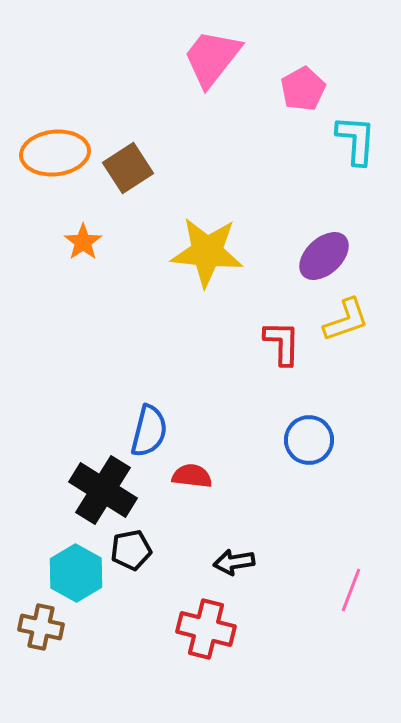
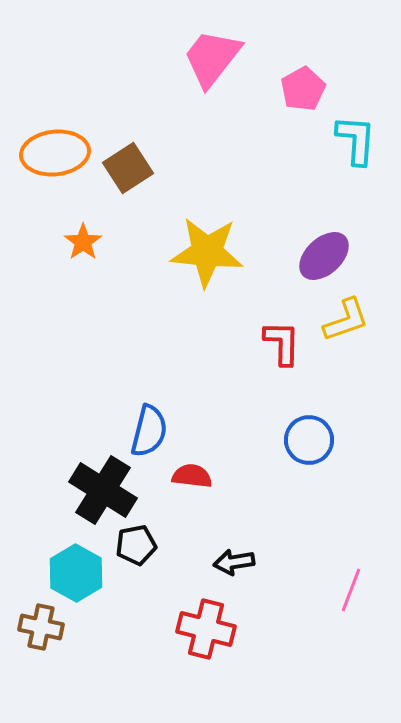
black pentagon: moved 5 px right, 5 px up
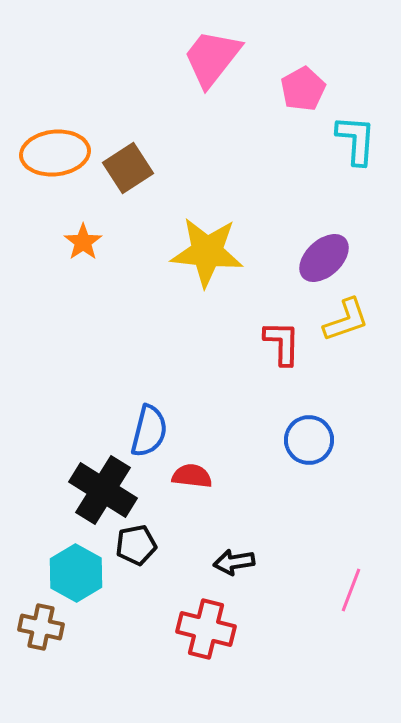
purple ellipse: moved 2 px down
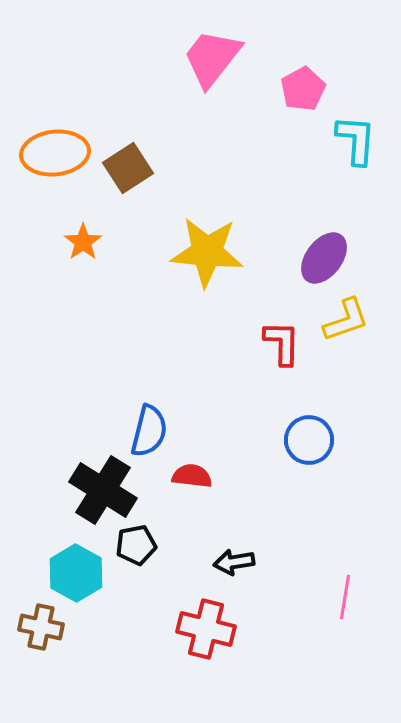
purple ellipse: rotated 10 degrees counterclockwise
pink line: moved 6 px left, 7 px down; rotated 12 degrees counterclockwise
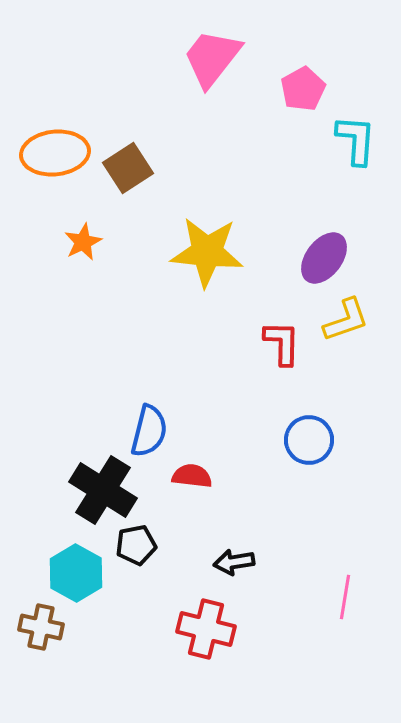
orange star: rotated 9 degrees clockwise
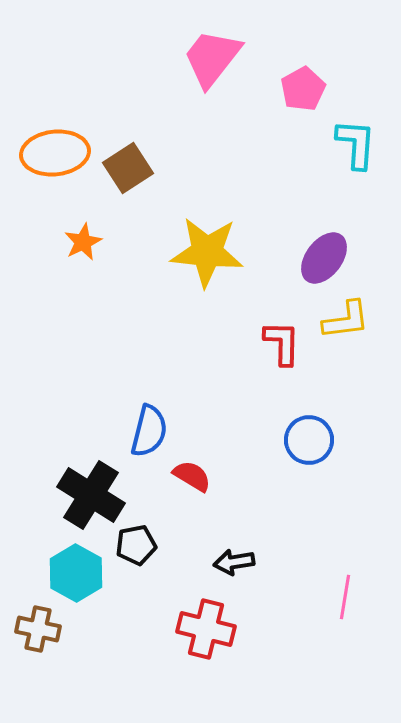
cyan L-shape: moved 4 px down
yellow L-shape: rotated 12 degrees clockwise
red semicircle: rotated 24 degrees clockwise
black cross: moved 12 px left, 5 px down
brown cross: moved 3 px left, 2 px down
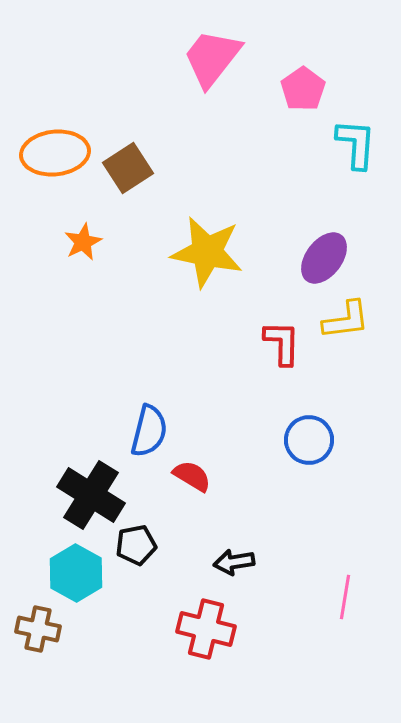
pink pentagon: rotated 6 degrees counterclockwise
yellow star: rotated 6 degrees clockwise
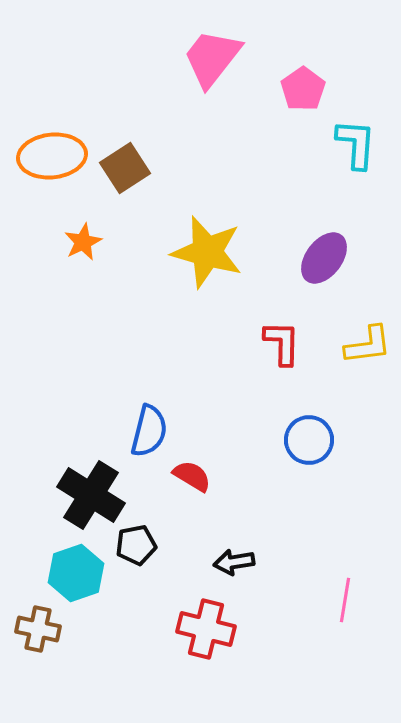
orange ellipse: moved 3 px left, 3 px down
brown square: moved 3 px left
yellow star: rotated 4 degrees clockwise
yellow L-shape: moved 22 px right, 25 px down
cyan hexagon: rotated 12 degrees clockwise
pink line: moved 3 px down
